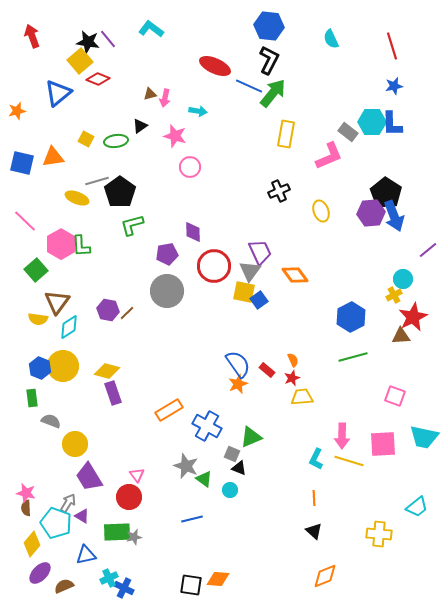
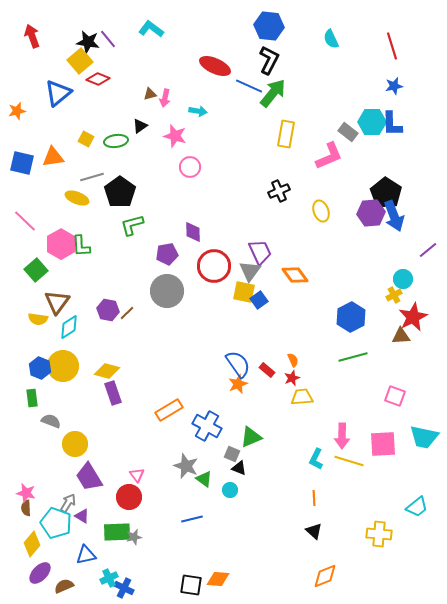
gray line at (97, 181): moved 5 px left, 4 px up
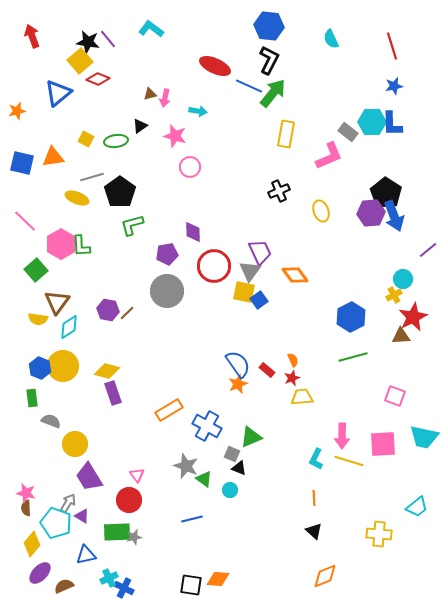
red circle at (129, 497): moved 3 px down
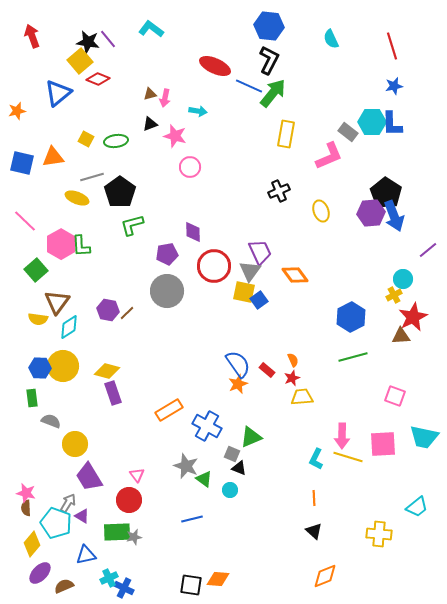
black triangle at (140, 126): moved 10 px right, 2 px up; rotated 14 degrees clockwise
blue hexagon at (40, 368): rotated 20 degrees counterclockwise
yellow line at (349, 461): moved 1 px left, 4 px up
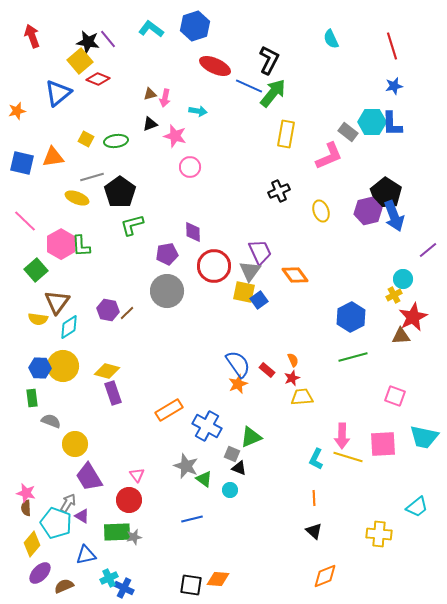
blue hexagon at (269, 26): moved 74 px left; rotated 24 degrees counterclockwise
purple hexagon at (371, 213): moved 3 px left, 2 px up; rotated 8 degrees counterclockwise
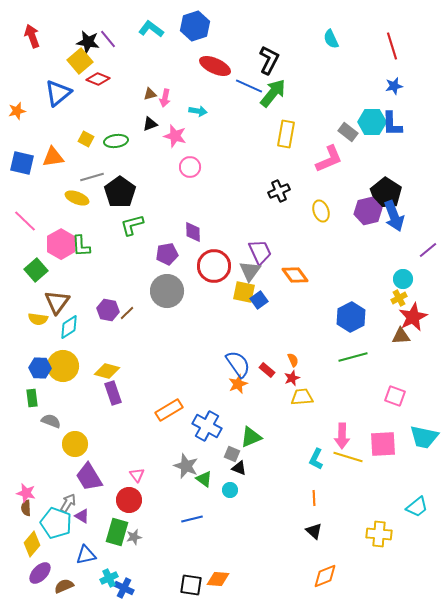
pink L-shape at (329, 156): moved 3 px down
yellow cross at (394, 295): moved 5 px right, 3 px down
green rectangle at (117, 532): rotated 72 degrees counterclockwise
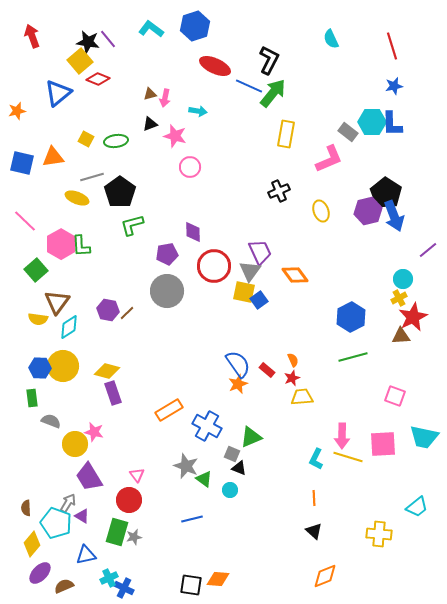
pink star at (26, 493): moved 68 px right, 61 px up
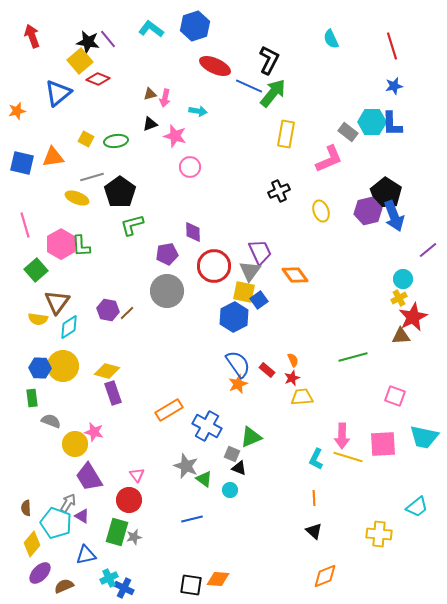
pink line at (25, 221): moved 4 px down; rotated 30 degrees clockwise
blue hexagon at (351, 317): moved 117 px left
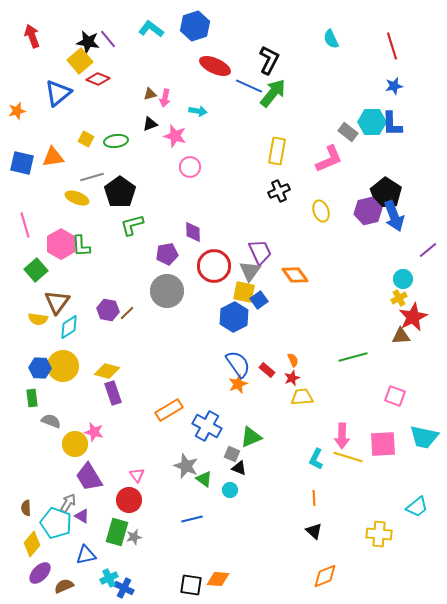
yellow rectangle at (286, 134): moved 9 px left, 17 px down
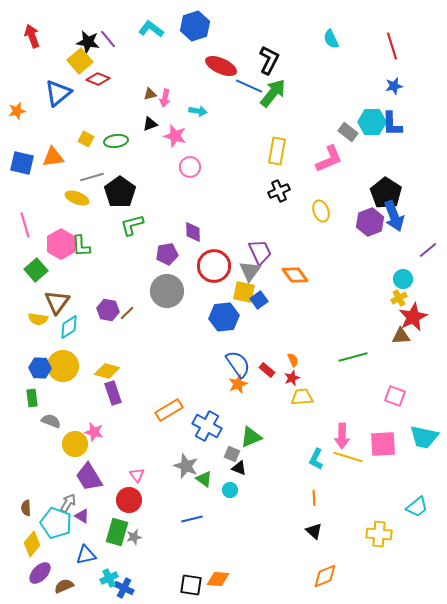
red ellipse at (215, 66): moved 6 px right
purple hexagon at (368, 211): moved 2 px right, 11 px down; rotated 8 degrees counterclockwise
blue hexagon at (234, 317): moved 10 px left; rotated 20 degrees clockwise
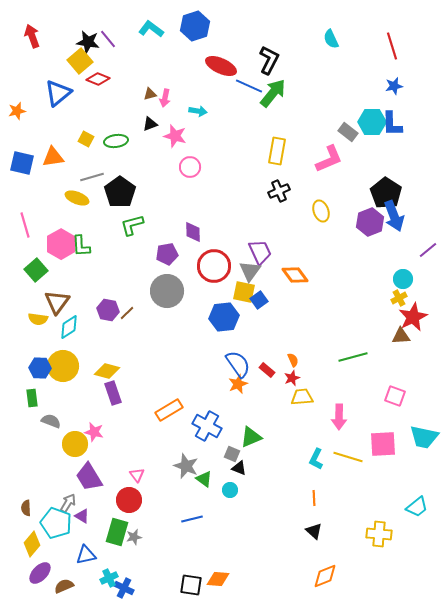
pink arrow at (342, 436): moved 3 px left, 19 px up
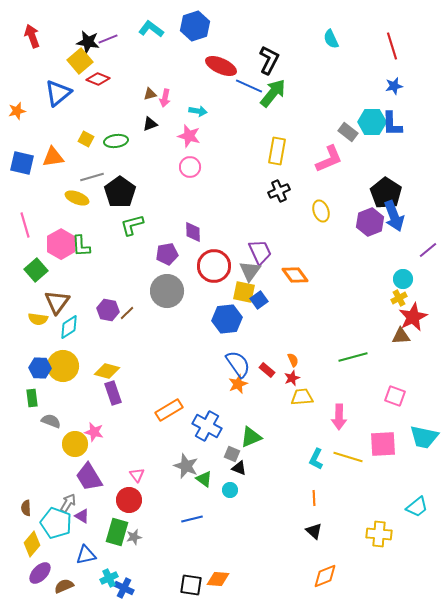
purple line at (108, 39): rotated 72 degrees counterclockwise
pink star at (175, 136): moved 14 px right
blue hexagon at (224, 317): moved 3 px right, 2 px down
